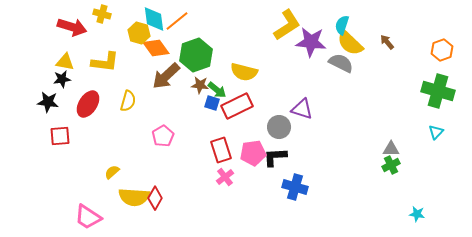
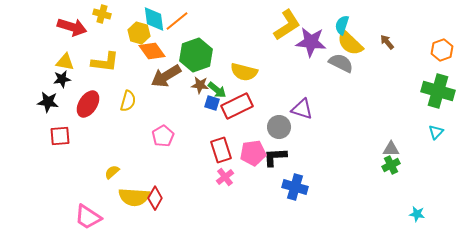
orange diamond at (156, 48): moved 4 px left, 3 px down
brown arrow at (166, 76): rotated 12 degrees clockwise
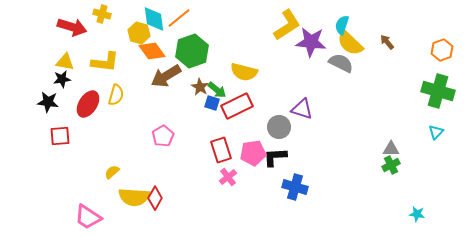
orange line at (177, 21): moved 2 px right, 3 px up
green hexagon at (196, 55): moved 4 px left, 4 px up
brown star at (200, 85): moved 2 px down; rotated 24 degrees clockwise
yellow semicircle at (128, 101): moved 12 px left, 6 px up
pink cross at (225, 177): moved 3 px right
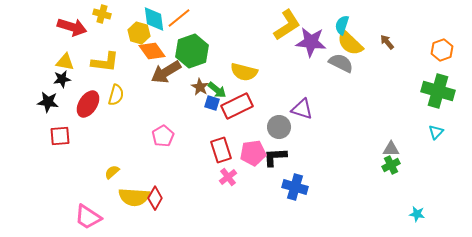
brown arrow at (166, 76): moved 4 px up
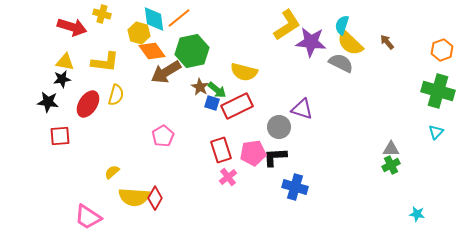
green hexagon at (192, 51): rotated 8 degrees clockwise
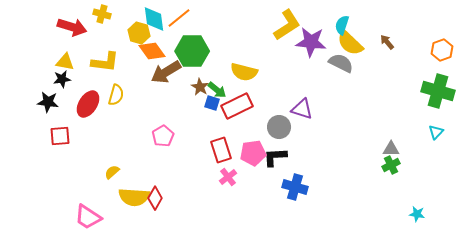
green hexagon at (192, 51): rotated 12 degrees clockwise
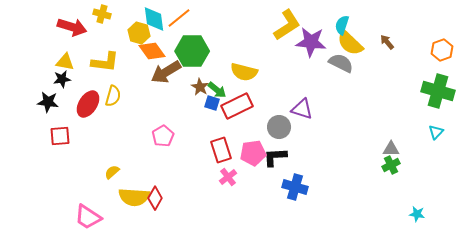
yellow semicircle at (116, 95): moved 3 px left, 1 px down
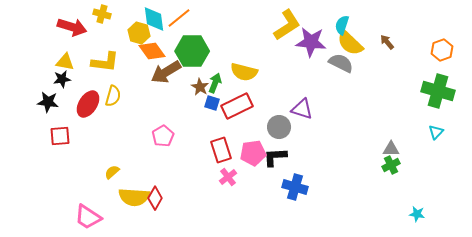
green arrow at (217, 90): moved 2 px left, 7 px up; rotated 108 degrees counterclockwise
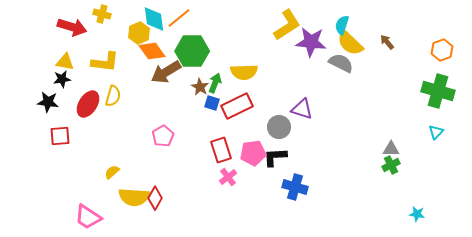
yellow hexagon at (139, 33): rotated 20 degrees clockwise
yellow semicircle at (244, 72): rotated 16 degrees counterclockwise
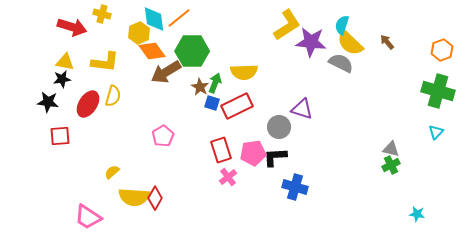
gray triangle at (391, 149): rotated 12 degrees clockwise
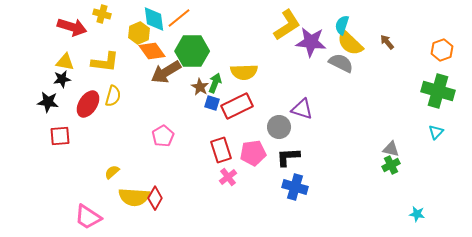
black L-shape at (275, 157): moved 13 px right
